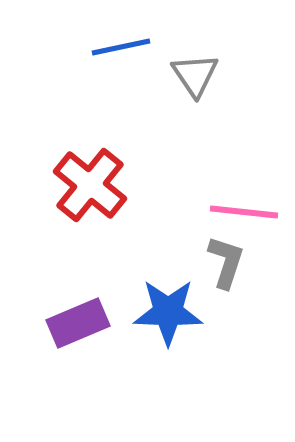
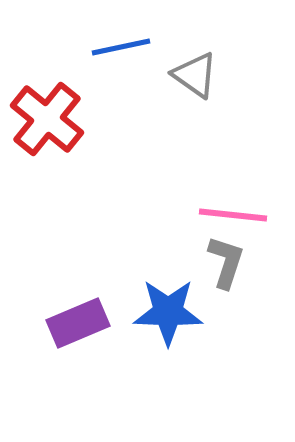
gray triangle: rotated 21 degrees counterclockwise
red cross: moved 43 px left, 66 px up
pink line: moved 11 px left, 3 px down
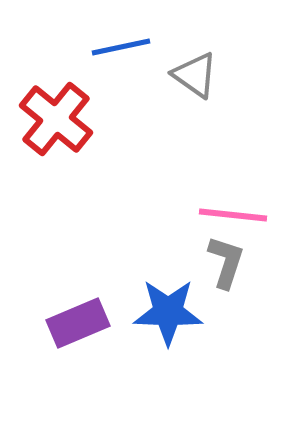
red cross: moved 9 px right
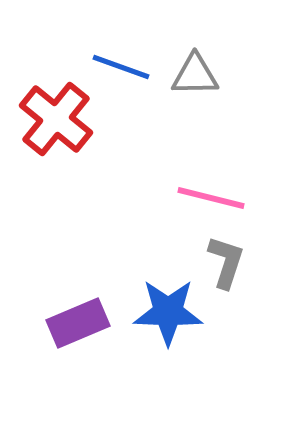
blue line: moved 20 px down; rotated 32 degrees clockwise
gray triangle: rotated 36 degrees counterclockwise
pink line: moved 22 px left, 17 px up; rotated 8 degrees clockwise
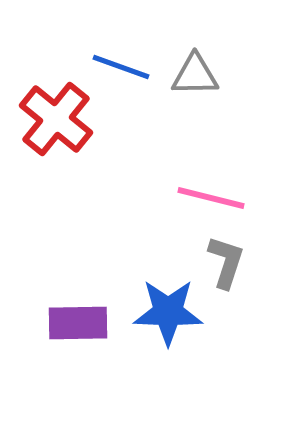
purple rectangle: rotated 22 degrees clockwise
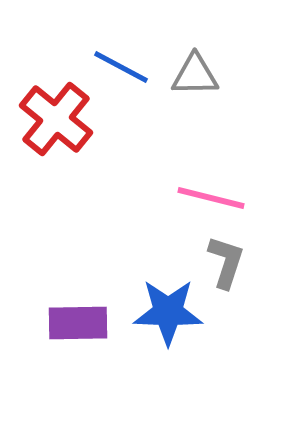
blue line: rotated 8 degrees clockwise
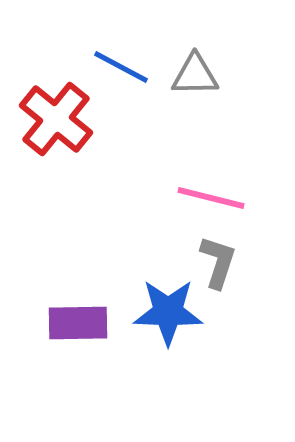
gray L-shape: moved 8 px left
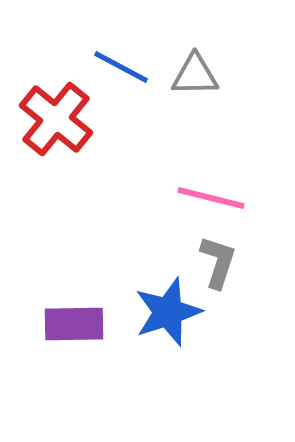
blue star: rotated 20 degrees counterclockwise
purple rectangle: moved 4 px left, 1 px down
